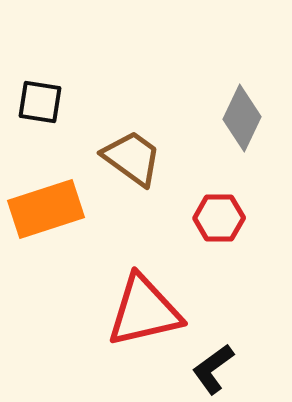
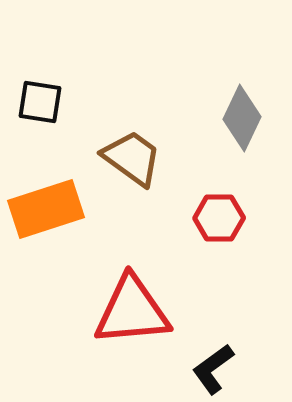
red triangle: moved 12 px left; rotated 8 degrees clockwise
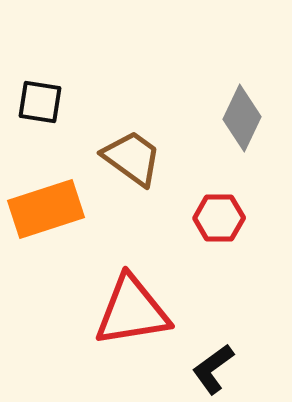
red triangle: rotated 4 degrees counterclockwise
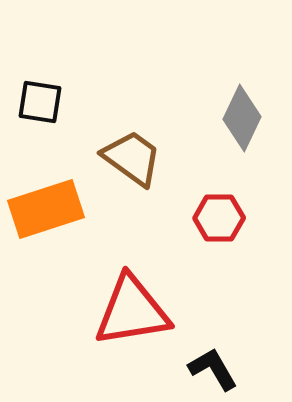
black L-shape: rotated 96 degrees clockwise
